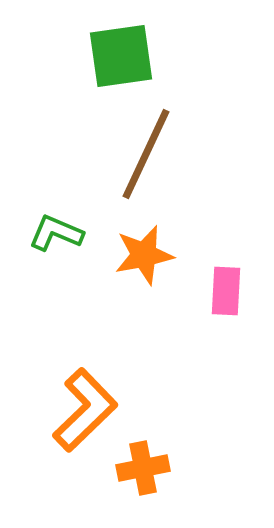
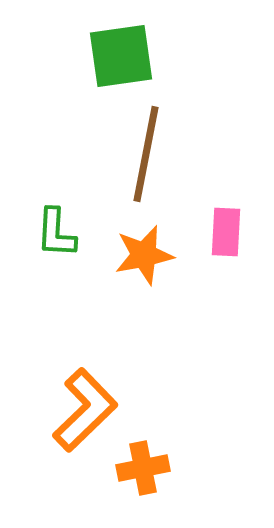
brown line: rotated 14 degrees counterclockwise
green L-shape: rotated 110 degrees counterclockwise
pink rectangle: moved 59 px up
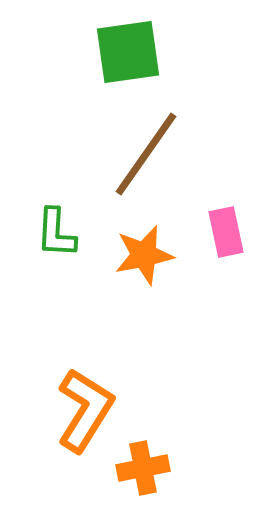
green square: moved 7 px right, 4 px up
brown line: rotated 24 degrees clockwise
pink rectangle: rotated 15 degrees counterclockwise
orange L-shape: rotated 14 degrees counterclockwise
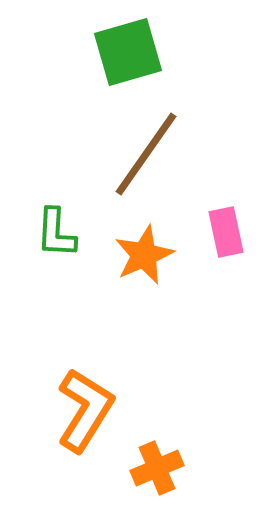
green square: rotated 8 degrees counterclockwise
orange star: rotated 12 degrees counterclockwise
orange cross: moved 14 px right; rotated 12 degrees counterclockwise
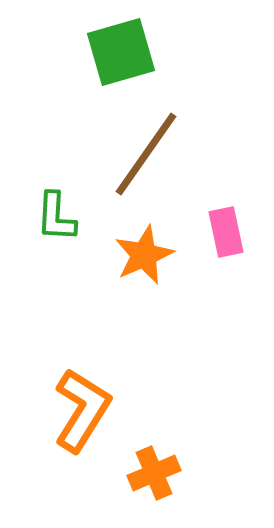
green square: moved 7 px left
green L-shape: moved 16 px up
orange L-shape: moved 3 px left
orange cross: moved 3 px left, 5 px down
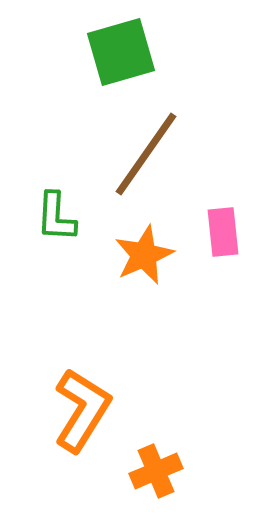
pink rectangle: moved 3 px left; rotated 6 degrees clockwise
orange cross: moved 2 px right, 2 px up
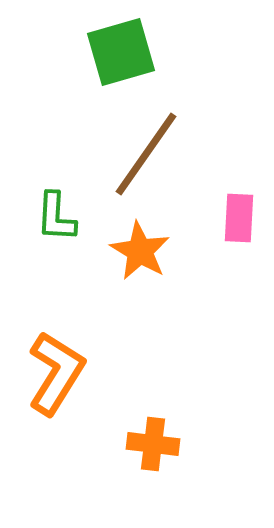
pink rectangle: moved 16 px right, 14 px up; rotated 9 degrees clockwise
orange star: moved 4 px left, 4 px up; rotated 18 degrees counterclockwise
orange L-shape: moved 26 px left, 37 px up
orange cross: moved 3 px left, 27 px up; rotated 30 degrees clockwise
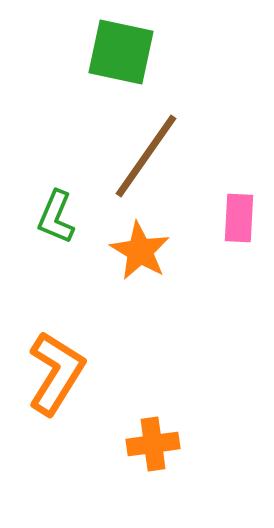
green square: rotated 28 degrees clockwise
brown line: moved 2 px down
green L-shape: rotated 20 degrees clockwise
orange cross: rotated 15 degrees counterclockwise
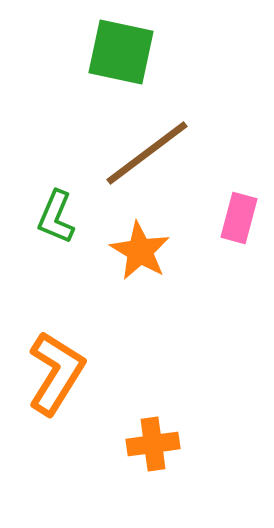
brown line: moved 1 px right, 3 px up; rotated 18 degrees clockwise
pink rectangle: rotated 12 degrees clockwise
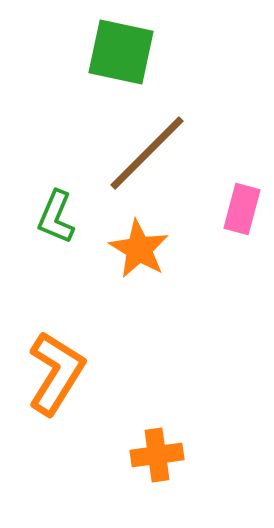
brown line: rotated 8 degrees counterclockwise
pink rectangle: moved 3 px right, 9 px up
orange star: moved 1 px left, 2 px up
orange cross: moved 4 px right, 11 px down
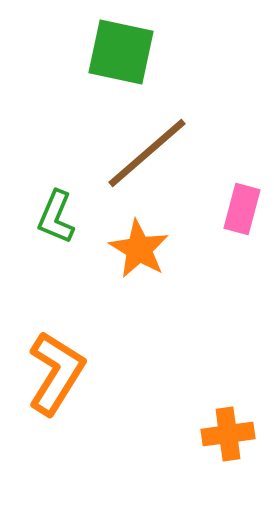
brown line: rotated 4 degrees clockwise
orange cross: moved 71 px right, 21 px up
